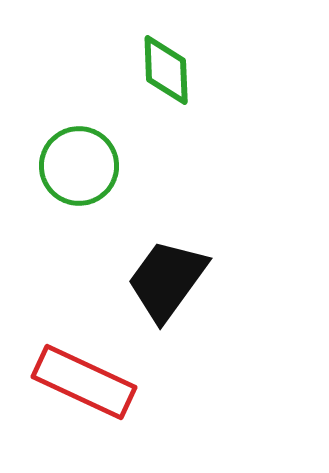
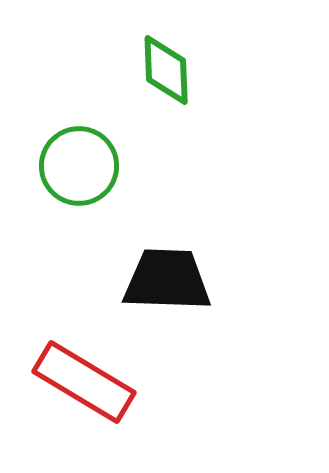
black trapezoid: rotated 56 degrees clockwise
red rectangle: rotated 6 degrees clockwise
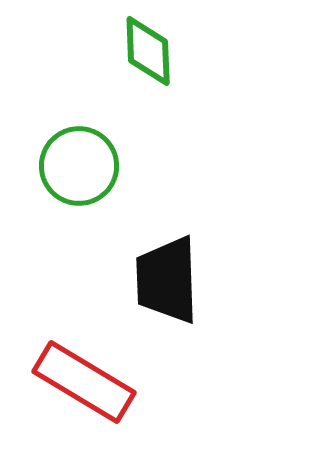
green diamond: moved 18 px left, 19 px up
black trapezoid: rotated 94 degrees counterclockwise
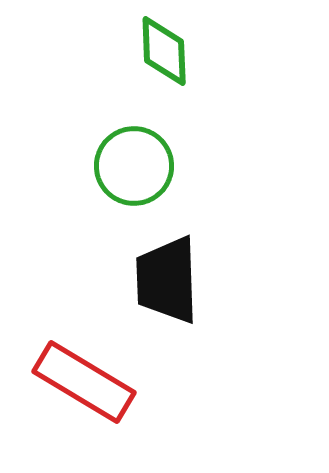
green diamond: moved 16 px right
green circle: moved 55 px right
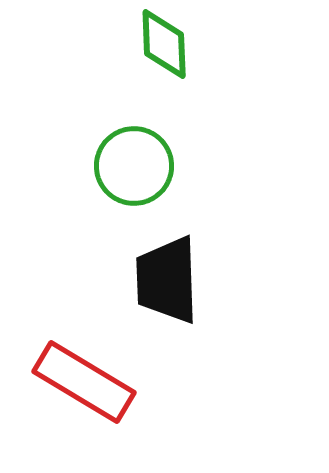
green diamond: moved 7 px up
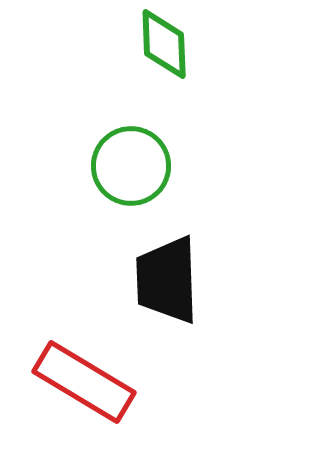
green circle: moved 3 px left
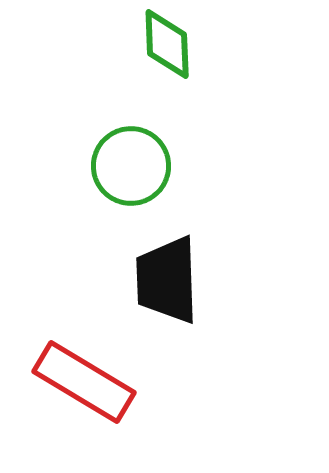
green diamond: moved 3 px right
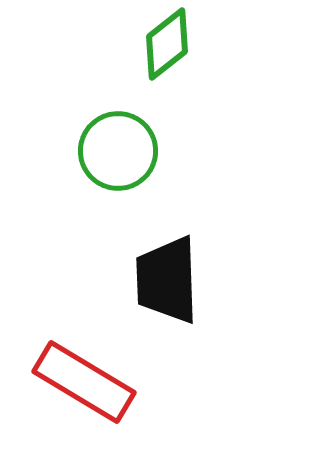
green diamond: rotated 54 degrees clockwise
green circle: moved 13 px left, 15 px up
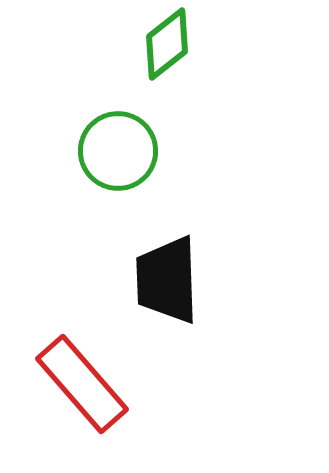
red rectangle: moved 2 px left, 2 px down; rotated 18 degrees clockwise
